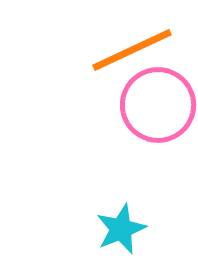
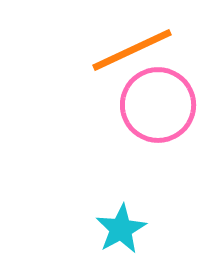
cyan star: rotated 6 degrees counterclockwise
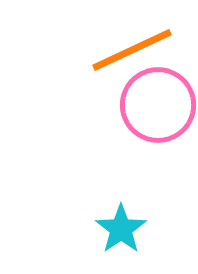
cyan star: rotated 6 degrees counterclockwise
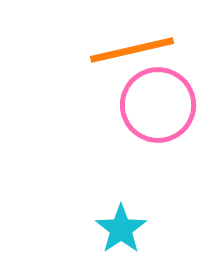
orange line: rotated 12 degrees clockwise
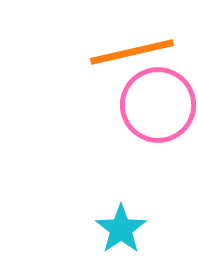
orange line: moved 2 px down
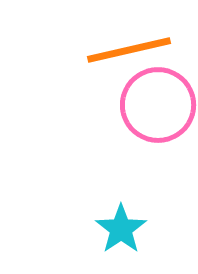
orange line: moved 3 px left, 2 px up
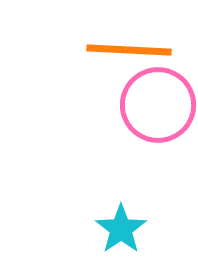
orange line: rotated 16 degrees clockwise
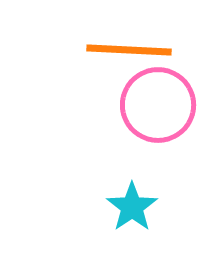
cyan star: moved 11 px right, 22 px up
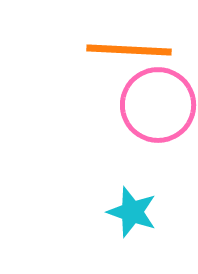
cyan star: moved 5 px down; rotated 18 degrees counterclockwise
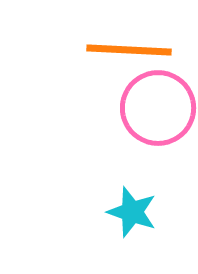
pink circle: moved 3 px down
